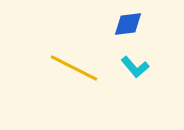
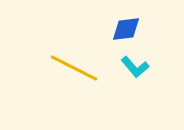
blue diamond: moved 2 px left, 5 px down
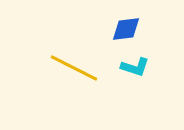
cyan L-shape: rotated 32 degrees counterclockwise
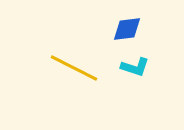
blue diamond: moved 1 px right
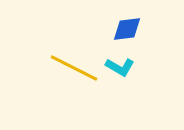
cyan L-shape: moved 15 px left; rotated 12 degrees clockwise
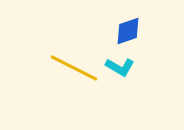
blue diamond: moved 1 px right, 2 px down; rotated 12 degrees counterclockwise
